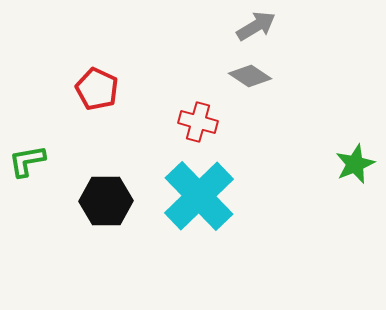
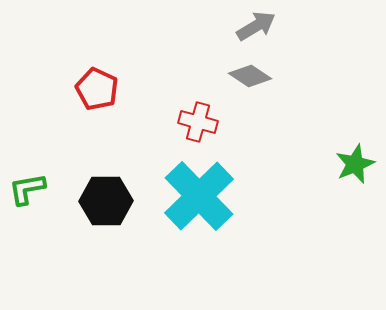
green L-shape: moved 28 px down
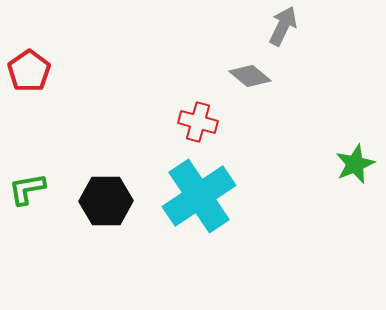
gray arrow: moved 27 px right; rotated 33 degrees counterclockwise
gray diamond: rotated 6 degrees clockwise
red pentagon: moved 68 px left, 18 px up; rotated 12 degrees clockwise
cyan cross: rotated 10 degrees clockwise
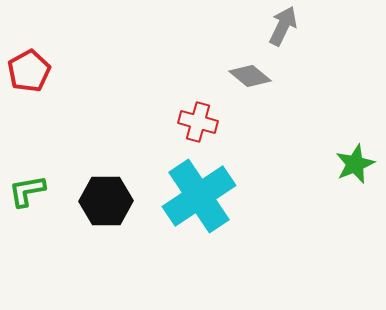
red pentagon: rotated 6 degrees clockwise
green L-shape: moved 2 px down
